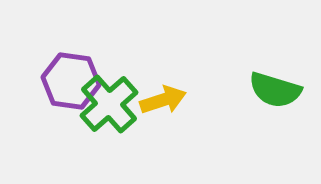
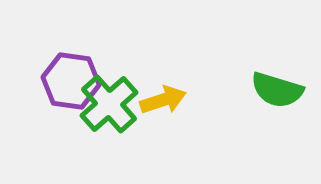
green semicircle: moved 2 px right
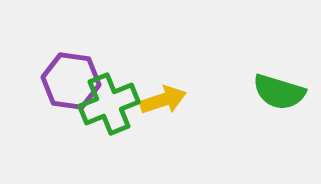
green semicircle: moved 2 px right, 2 px down
green cross: rotated 20 degrees clockwise
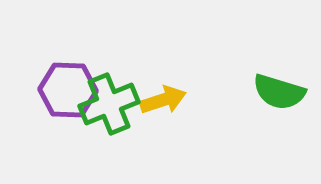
purple hexagon: moved 3 px left, 9 px down; rotated 6 degrees counterclockwise
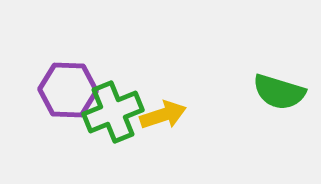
yellow arrow: moved 15 px down
green cross: moved 4 px right, 8 px down
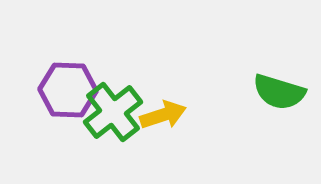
green cross: rotated 16 degrees counterclockwise
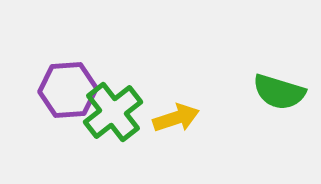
purple hexagon: rotated 6 degrees counterclockwise
yellow arrow: moved 13 px right, 3 px down
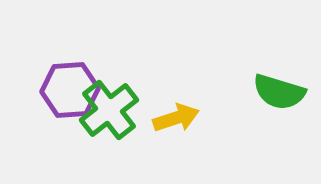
purple hexagon: moved 2 px right
green cross: moved 4 px left, 2 px up
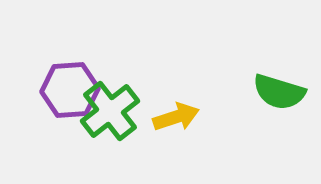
green cross: moved 1 px right, 1 px down
yellow arrow: moved 1 px up
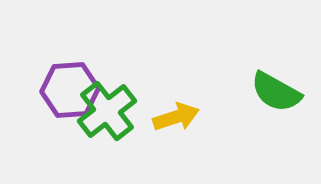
green semicircle: moved 3 px left; rotated 12 degrees clockwise
green cross: moved 3 px left
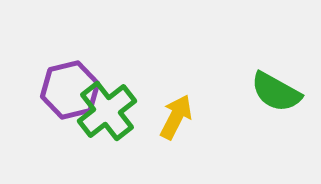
purple hexagon: rotated 10 degrees counterclockwise
yellow arrow: rotated 45 degrees counterclockwise
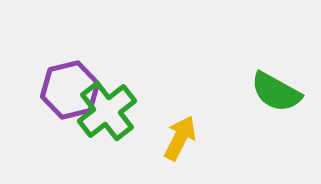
yellow arrow: moved 4 px right, 21 px down
